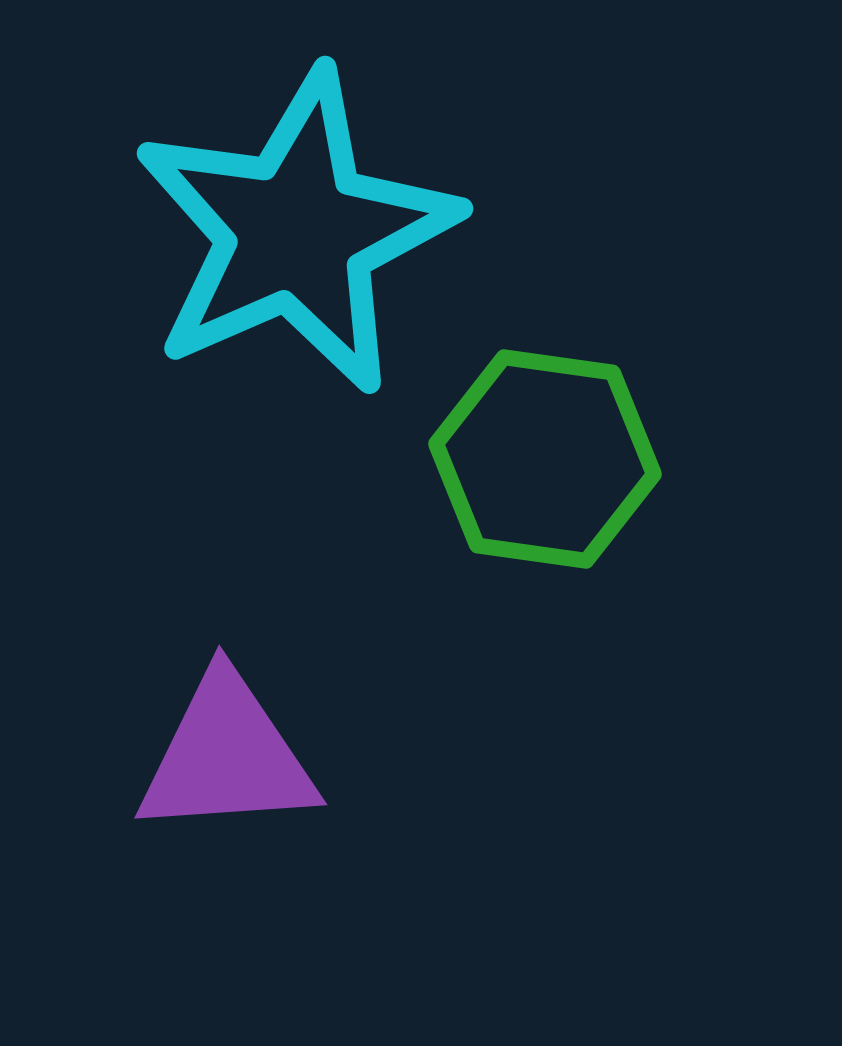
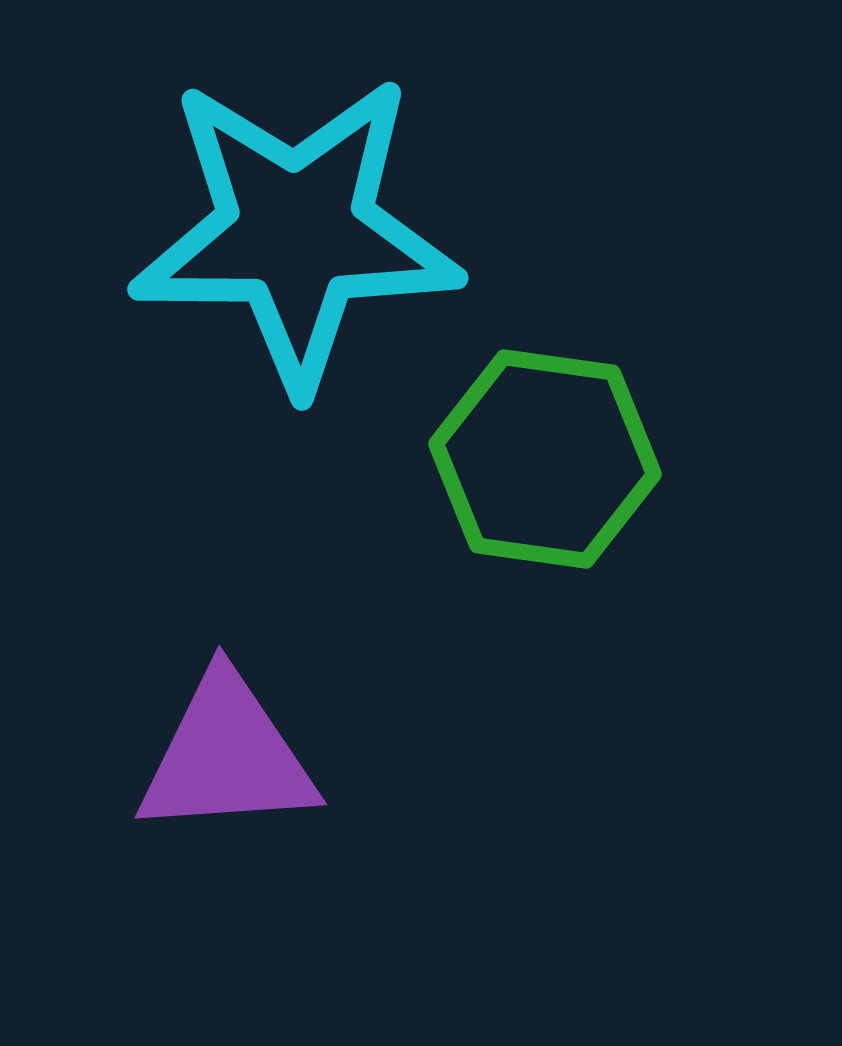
cyan star: rotated 24 degrees clockwise
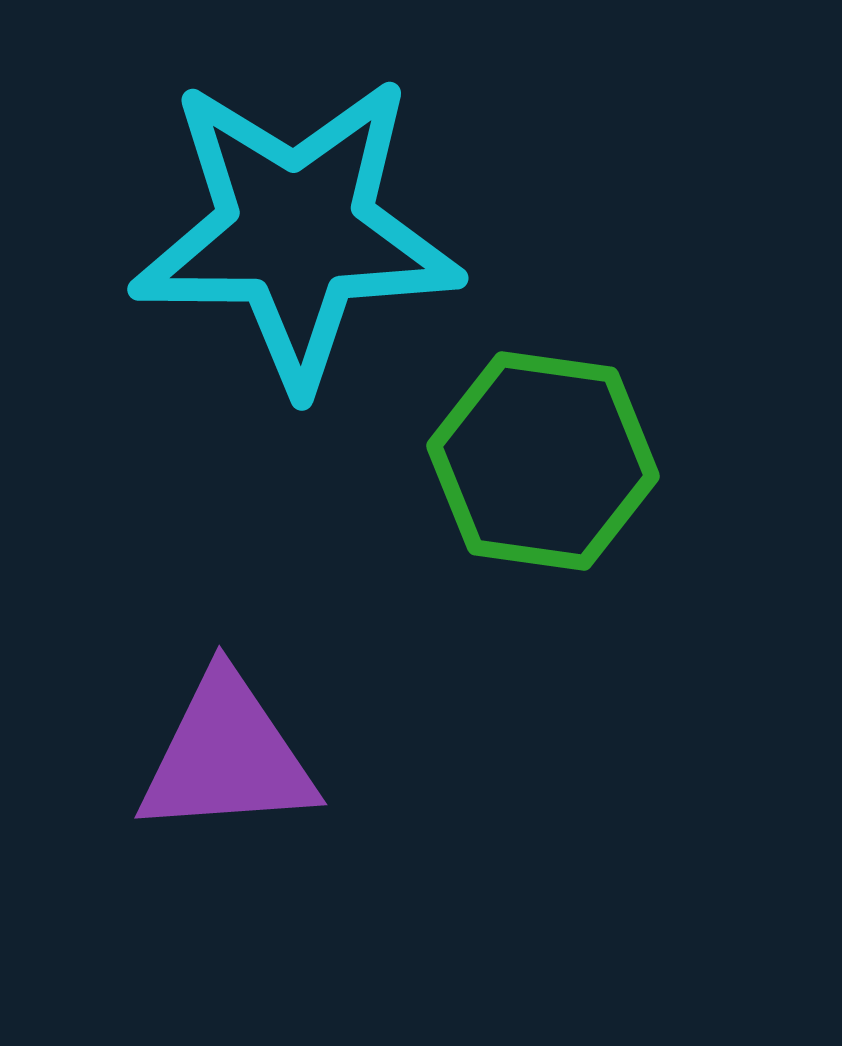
green hexagon: moved 2 px left, 2 px down
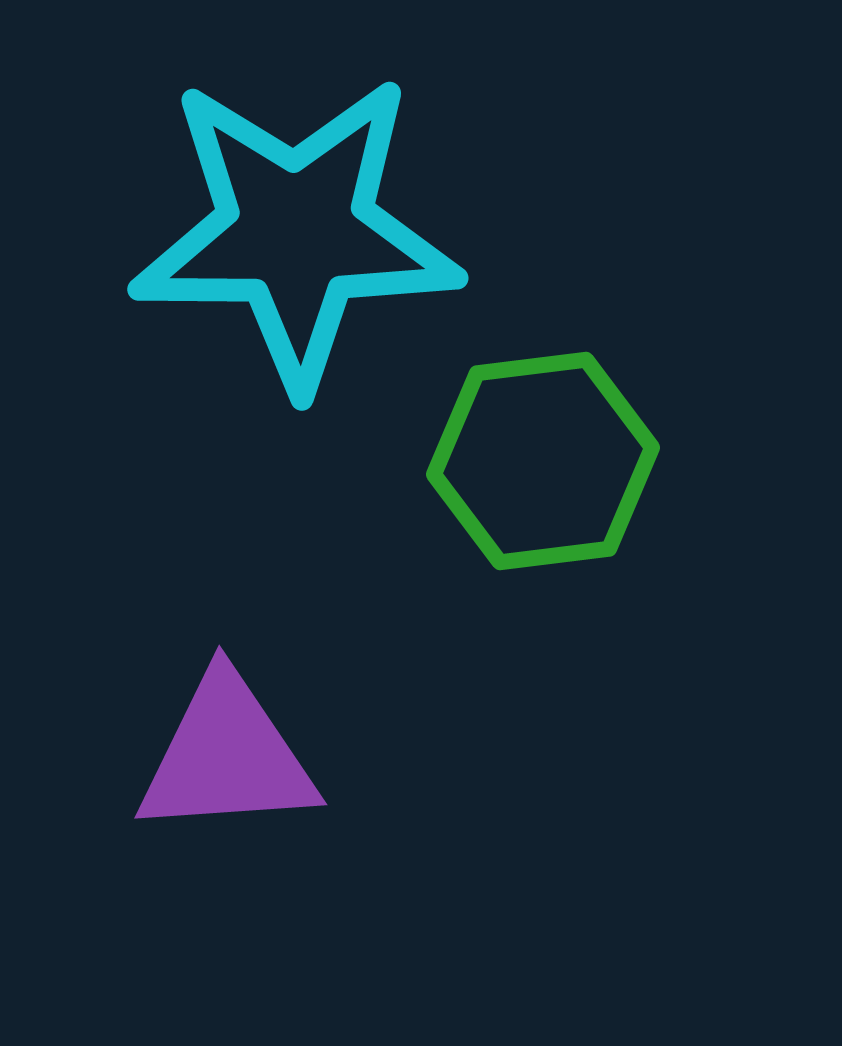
green hexagon: rotated 15 degrees counterclockwise
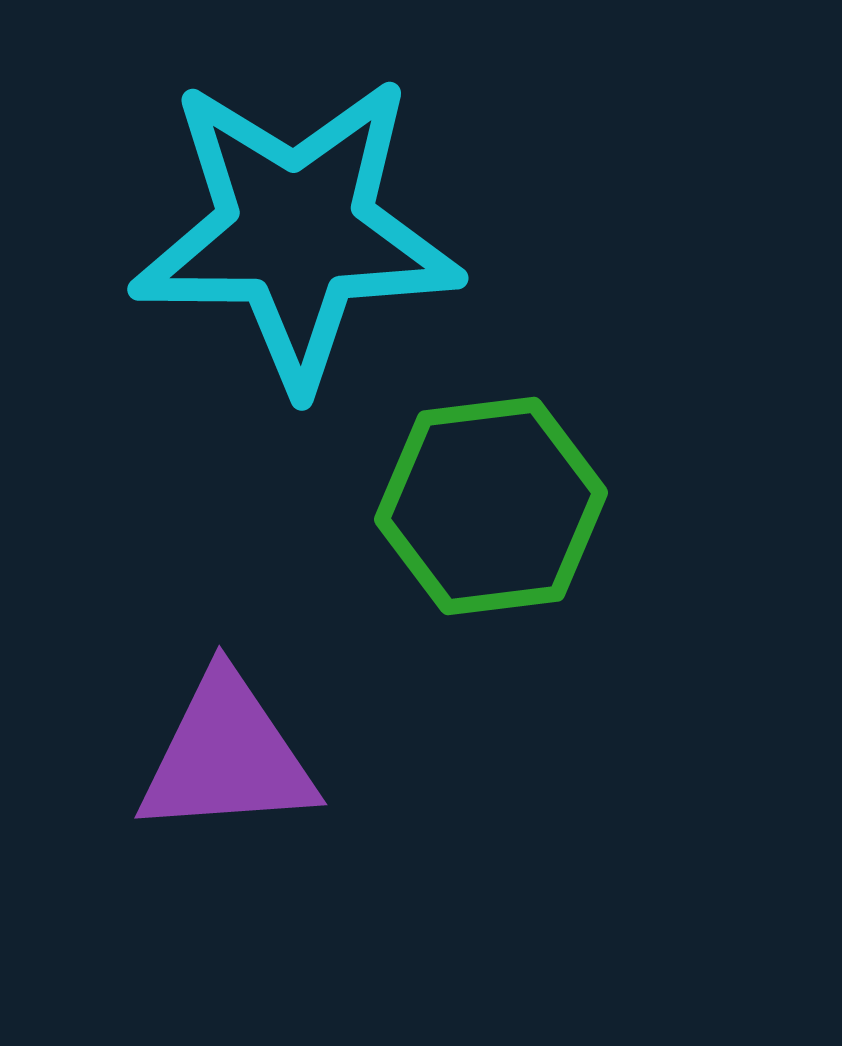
green hexagon: moved 52 px left, 45 px down
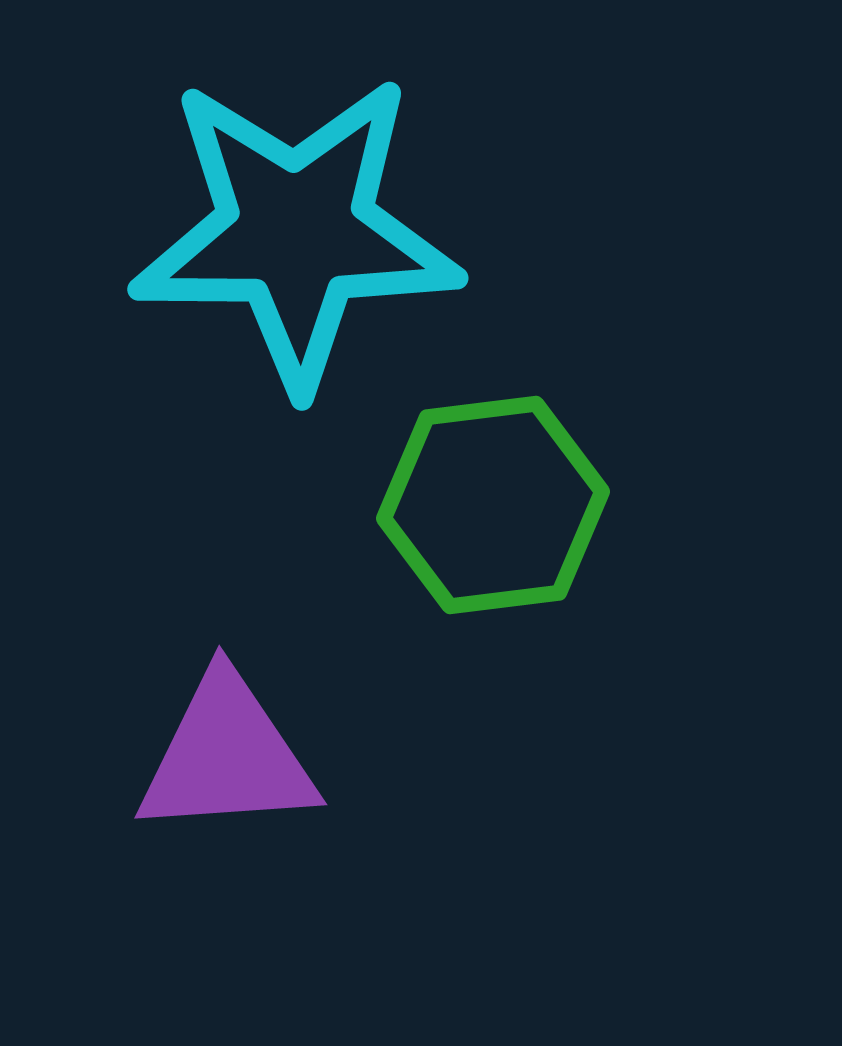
green hexagon: moved 2 px right, 1 px up
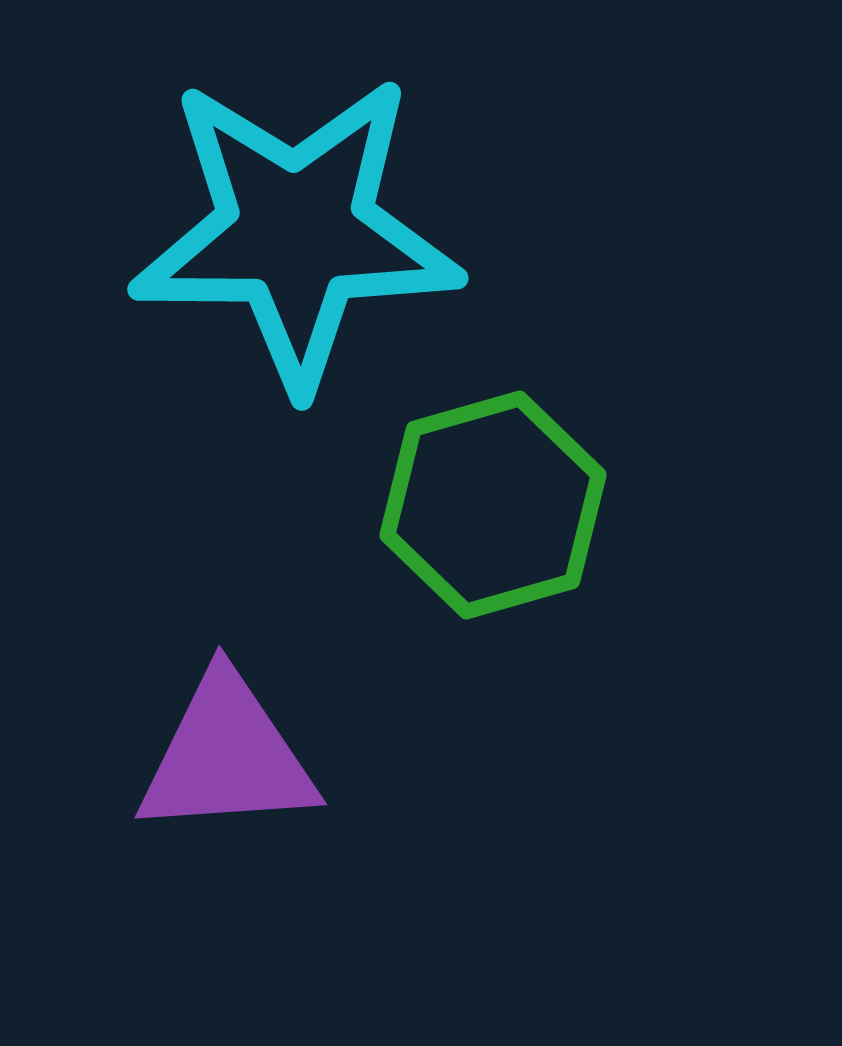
green hexagon: rotated 9 degrees counterclockwise
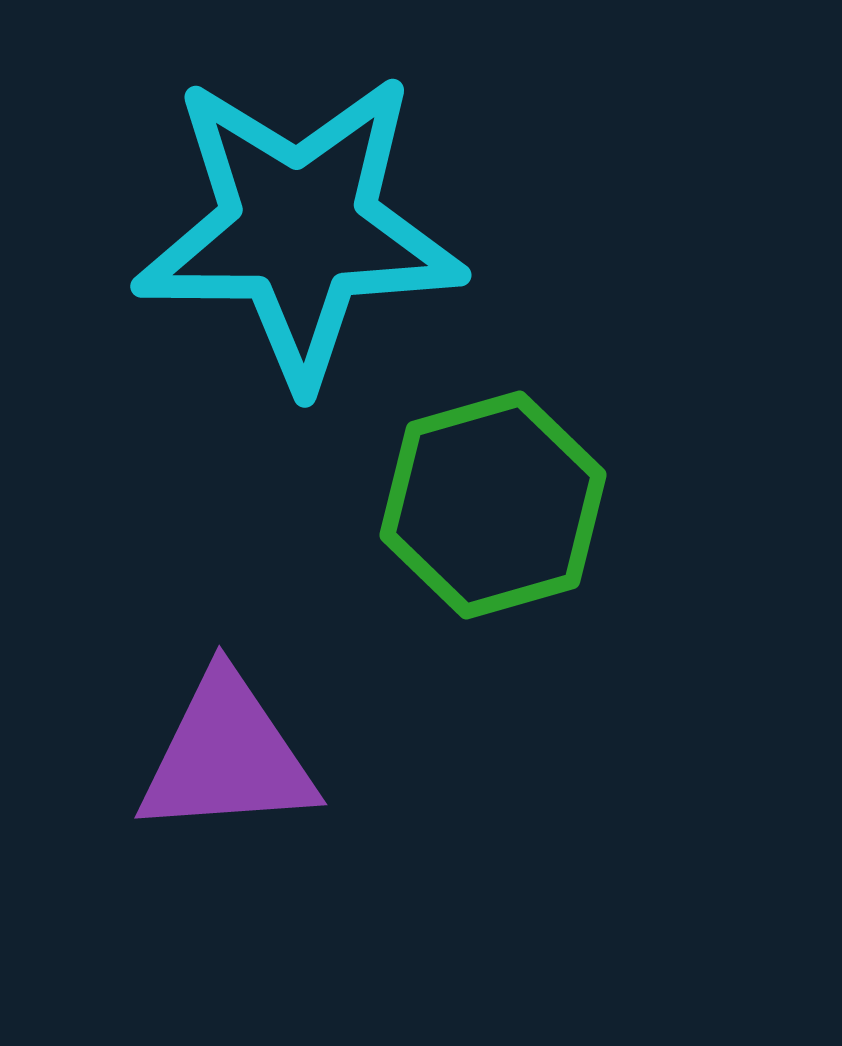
cyan star: moved 3 px right, 3 px up
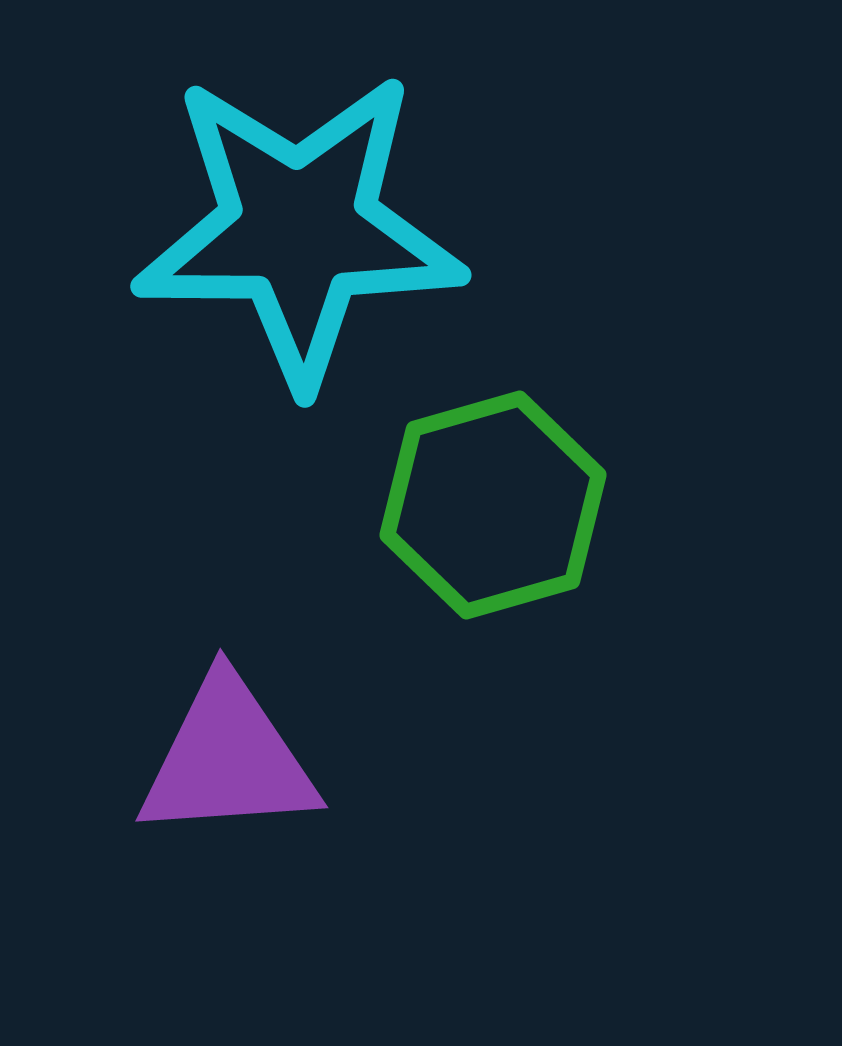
purple triangle: moved 1 px right, 3 px down
